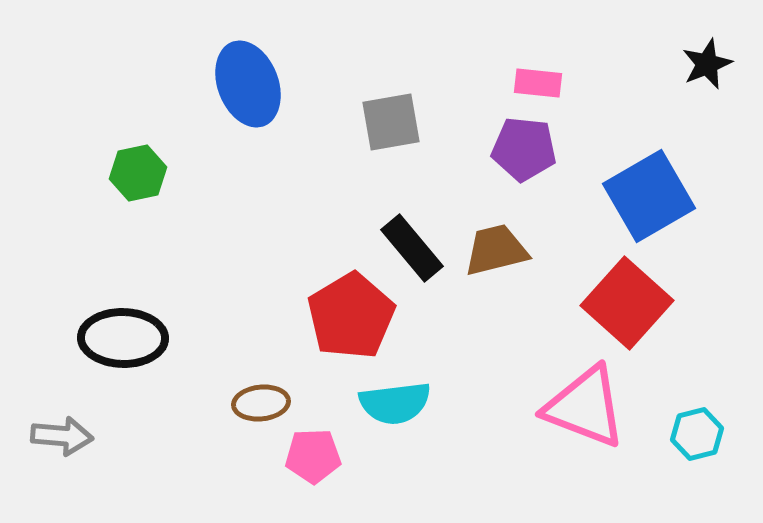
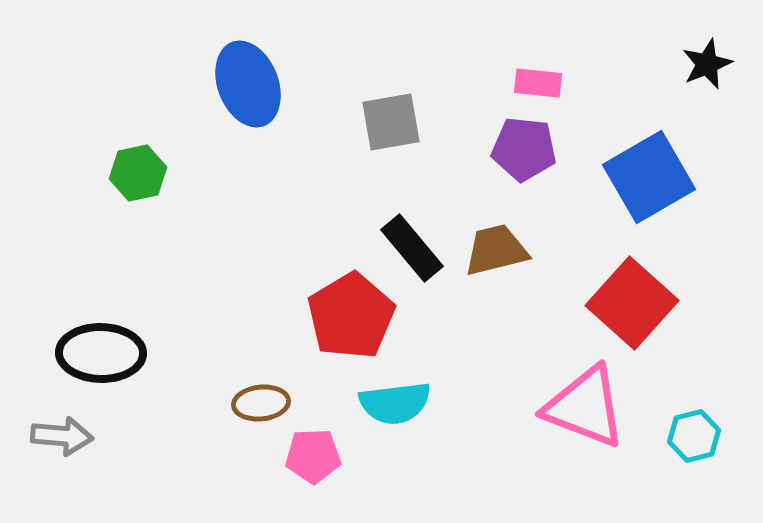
blue square: moved 19 px up
red square: moved 5 px right
black ellipse: moved 22 px left, 15 px down
cyan hexagon: moved 3 px left, 2 px down
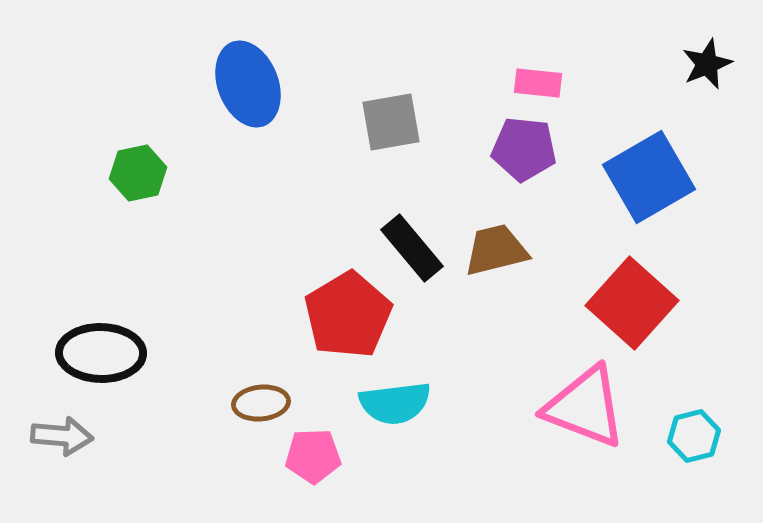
red pentagon: moved 3 px left, 1 px up
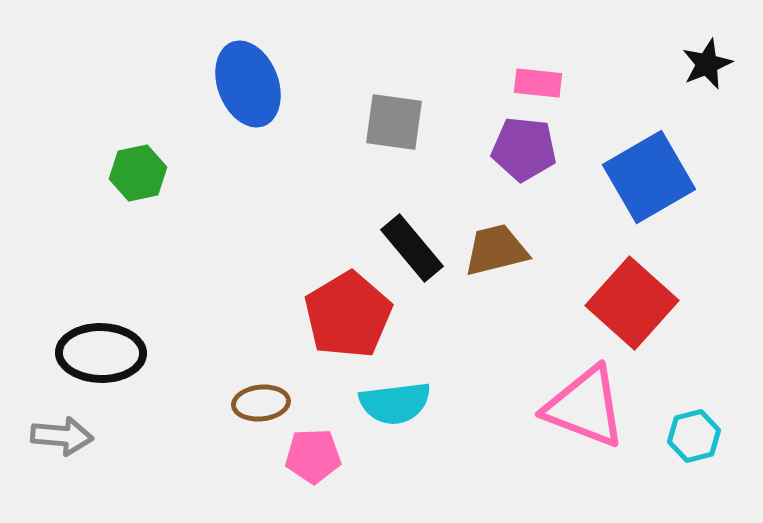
gray square: moved 3 px right; rotated 18 degrees clockwise
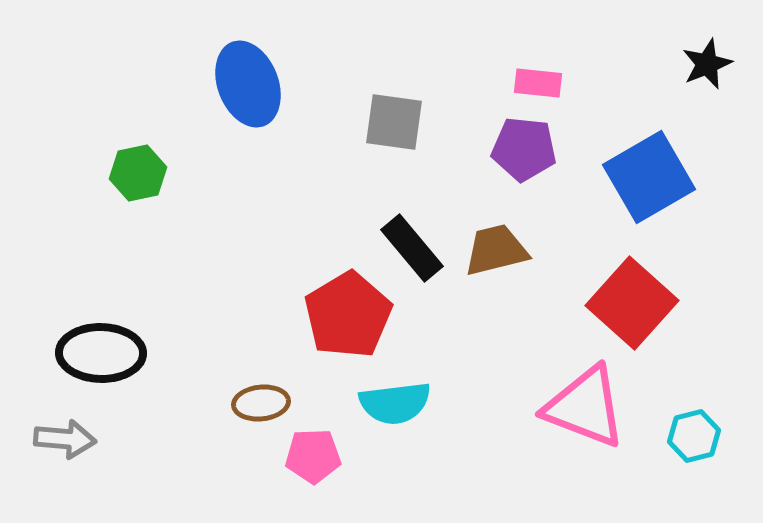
gray arrow: moved 3 px right, 3 px down
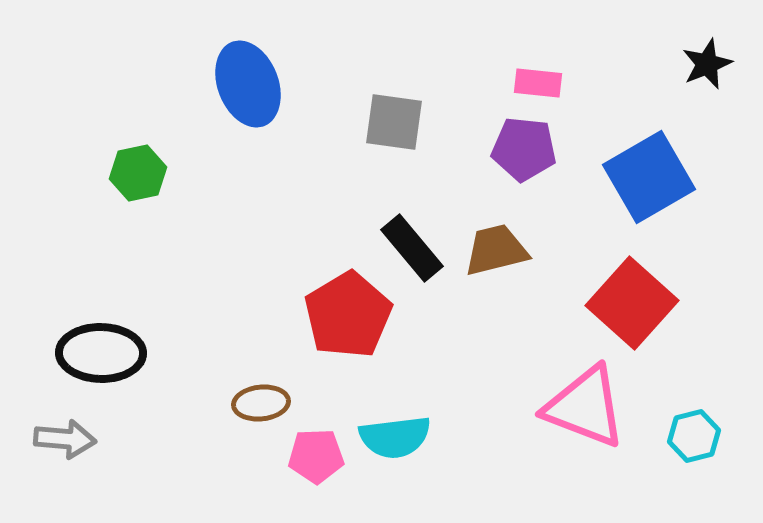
cyan semicircle: moved 34 px down
pink pentagon: moved 3 px right
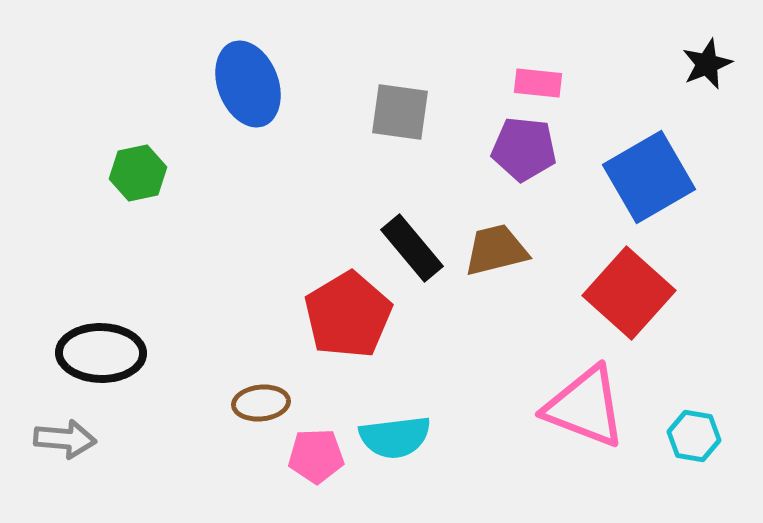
gray square: moved 6 px right, 10 px up
red square: moved 3 px left, 10 px up
cyan hexagon: rotated 24 degrees clockwise
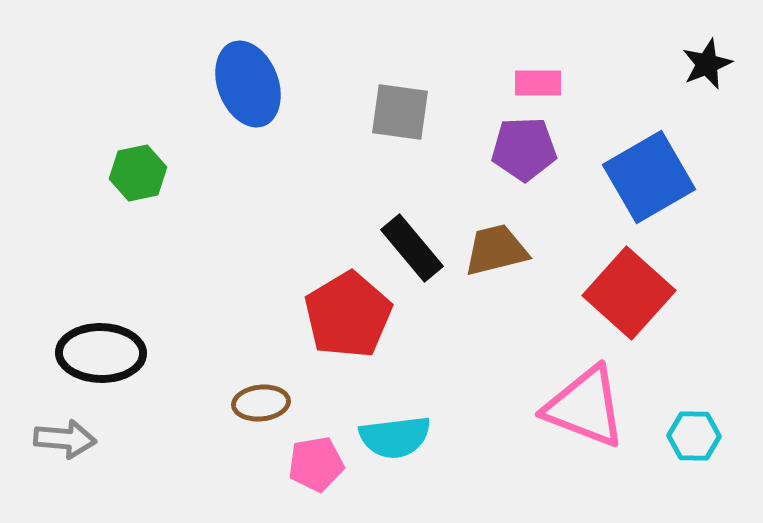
pink rectangle: rotated 6 degrees counterclockwise
purple pentagon: rotated 8 degrees counterclockwise
cyan hexagon: rotated 9 degrees counterclockwise
pink pentagon: moved 8 px down; rotated 8 degrees counterclockwise
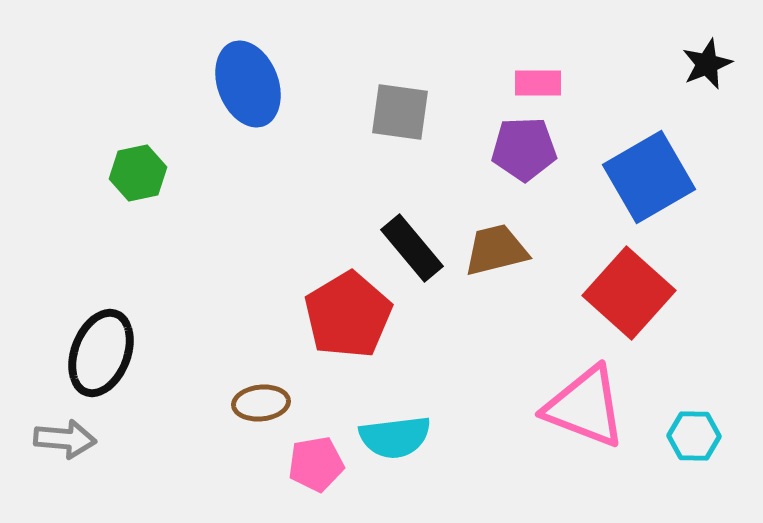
black ellipse: rotated 70 degrees counterclockwise
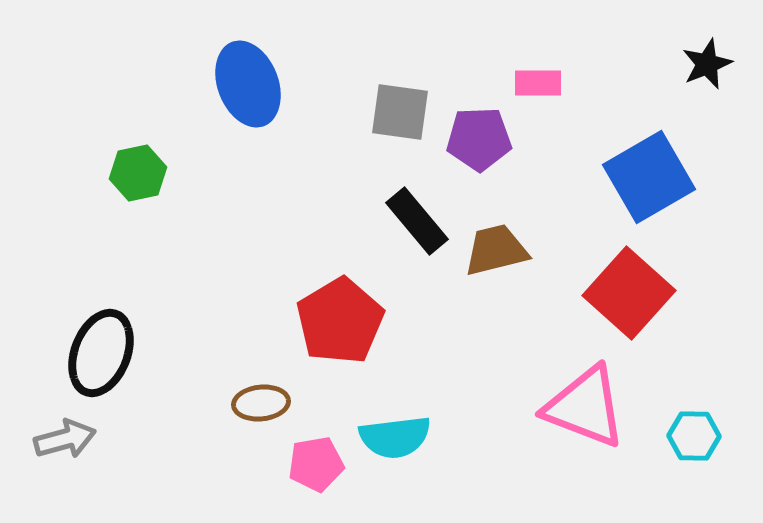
purple pentagon: moved 45 px left, 10 px up
black rectangle: moved 5 px right, 27 px up
red pentagon: moved 8 px left, 6 px down
gray arrow: rotated 20 degrees counterclockwise
